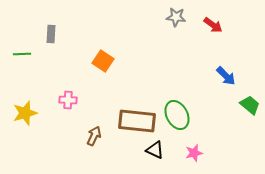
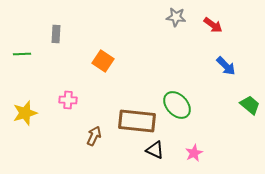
gray rectangle: moved 5 px right
blue arrow: moved 10 px up
green ellipse: moved 10 px up; rotated 16 degrees counterclockwise
pink star: rotated 12 degrees counterclockwise
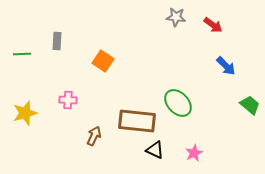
gray rectangle: moved 1 px right, 7 px down
green ellipse: moved 1 px right, 2 px up
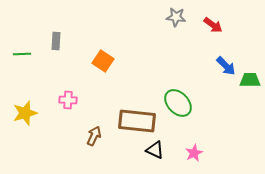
gray rectangle: moved 1 px left
green trapezoid: moved 25 px up; rotated 40 degrees counterclockwise
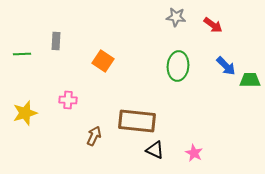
green ellipse: moved 37 px up; rotated 48 degrees clockwise
pink star: rotated 18 degrees counterclockwise
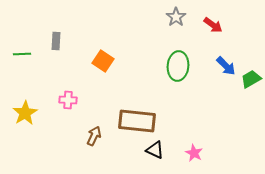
gray star: rotated 30 degrees clockwise
green trapezoid: moved 1 px right, 1 px up; rotated 30 degrees counterclockwise
yellow star: rotated 15 degrees counterclockwise
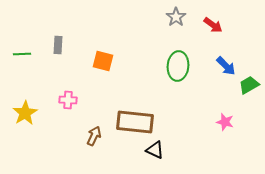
gray rectangle: moved 2 px right, 4 px down
orange square: rotated 20 degrees counterclockwise
green trapezoid: moved 2 px left, 6 px down
brown rectangle: moved 2 px left, 1 px down
pink star: moved 31 px right, 31 px up; rotated 12 degrees counterclockwise
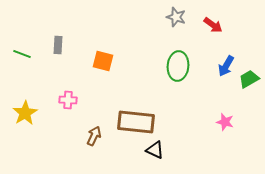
gray star: rotated 18 degrees counterclockwise
green line: rotated 24 degrees clockwise
blue arrow: rotated 75 degrees clockwise
green trapezoid: moved 6 px up
brown rectangle: moved 1 px right
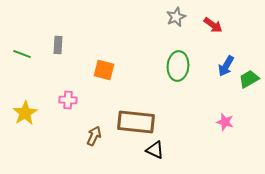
gray star: rotated 30 degrees clockwise
orange square: moved 1 px right, 9 px down
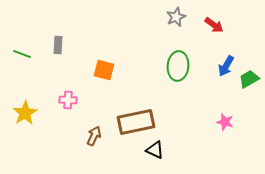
red arrow: moved 1 px right
brown rectangle: rotated 18 degrees counterclockwise
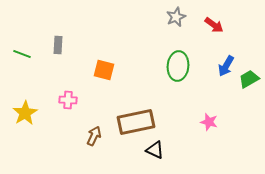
pink star: moved 16 px left
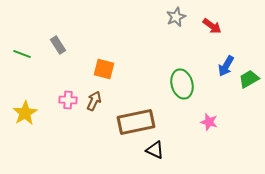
red arrow: moved 2 px left, 1 px down
gray rectangle: rotated 36 degrees counterclockwise
green ellipse: moved 4 px right, 18 px down; rotated 20 degrees counterclockwise
orange square: moved 1 px up
brown arrow: moved 35 px up
